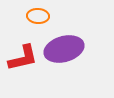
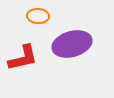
purple ellipse: moved 8 px right, 5 px up
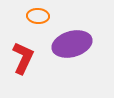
red L-shape: rotated 52 degrees counterclockwise
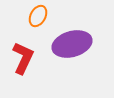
orange ellipse: rotated 65 degrees counterclockwise
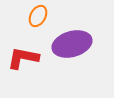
red L-shape: rotated 104 degrees counterclockwise
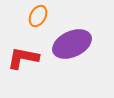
purple ellipse: rotated 9 degrees counterclockwise
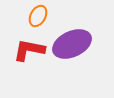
red L-shape: moved 6 px right, 8 px up
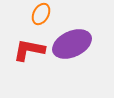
orange ellipse: moved 3 px right, 2 px up
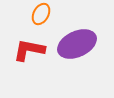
purple ellipse: moved 5 px right
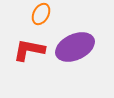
purple ellipse: moved 2 px left, 3 px down
